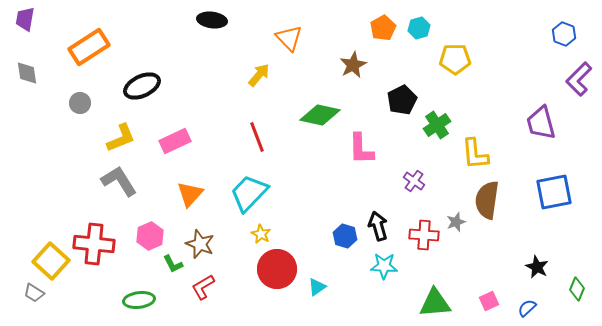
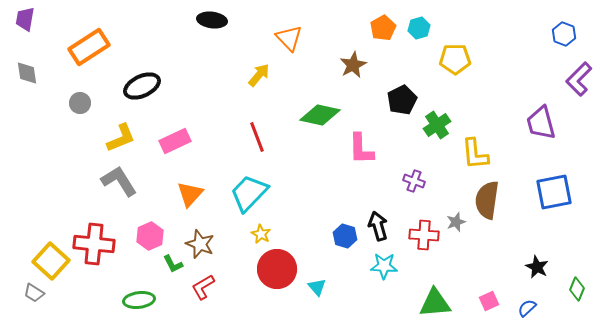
purple cross at (414, 181): rotated 15 degrees counterclockwise
cyan triangle at (317, 287): rotated 36 degrees counterclockwise
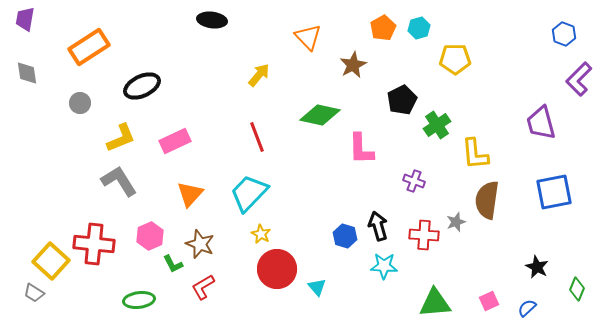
orange triangle at (289, 38): moved 19 px right, 1 px up
